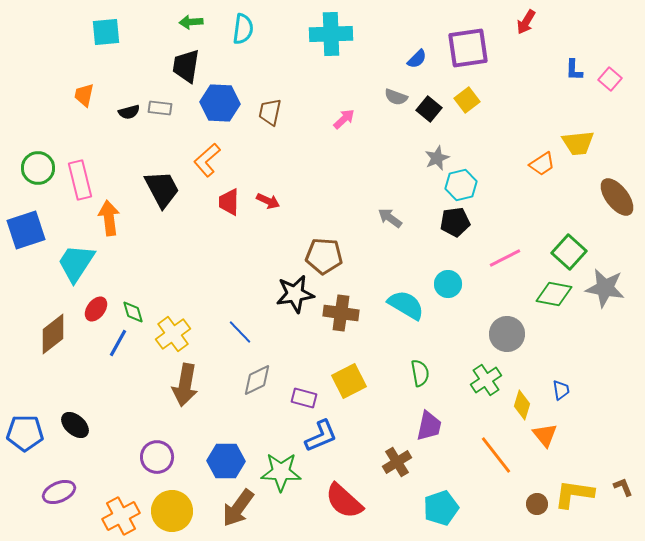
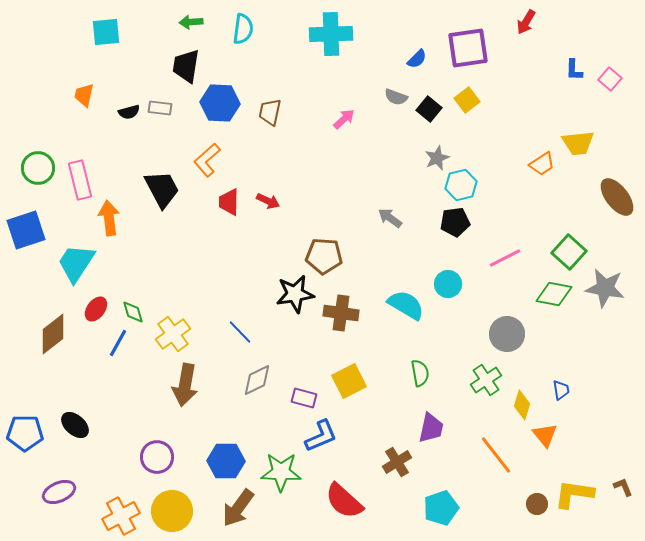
purple trapezoid at (429, 426): moved 2 px right, 2 px down
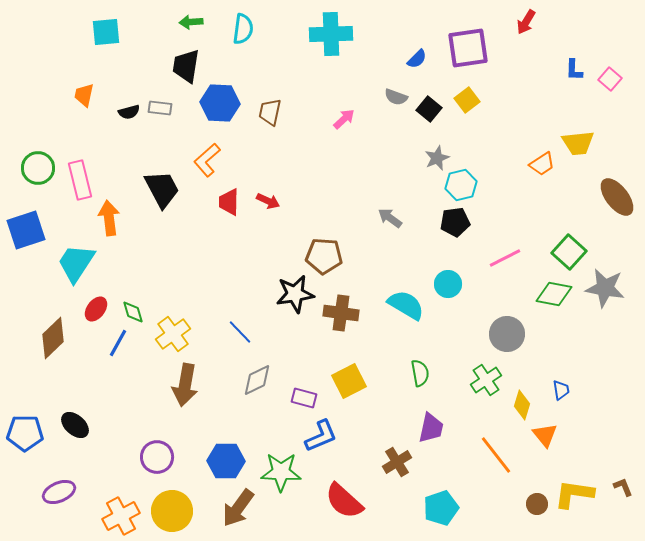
brown diamond at (53, 334): moved 4 px down; rotated 6 degrees counterclockwise
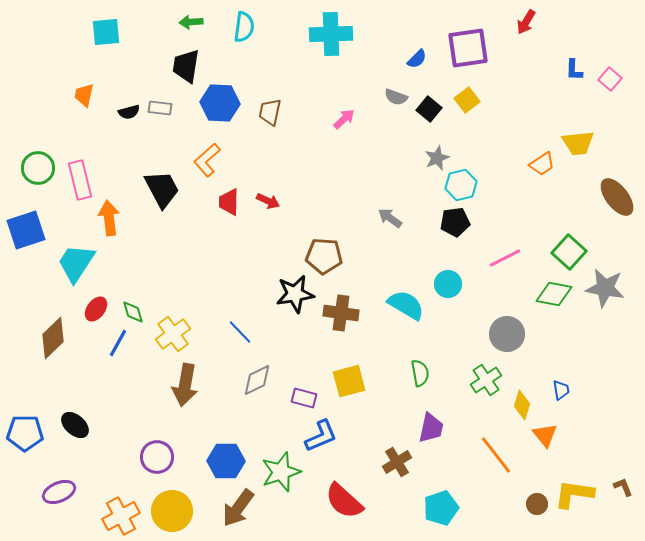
cyan semicircle at (243, 29): moved 1 px right, 2 px up
yellow square at (349, 381): rotated 12 degrees clockwise
green star at (281, 472): rotated 21 degrees counterclockwise
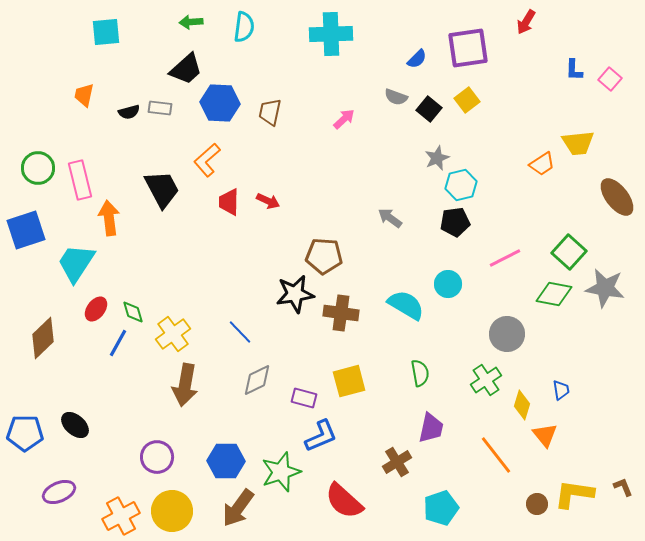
black trapezoid at (186, 66): moved 3 px down; rotated 141 degrees counterclockwise
brown diamond at (53, 338): moved 10 px left
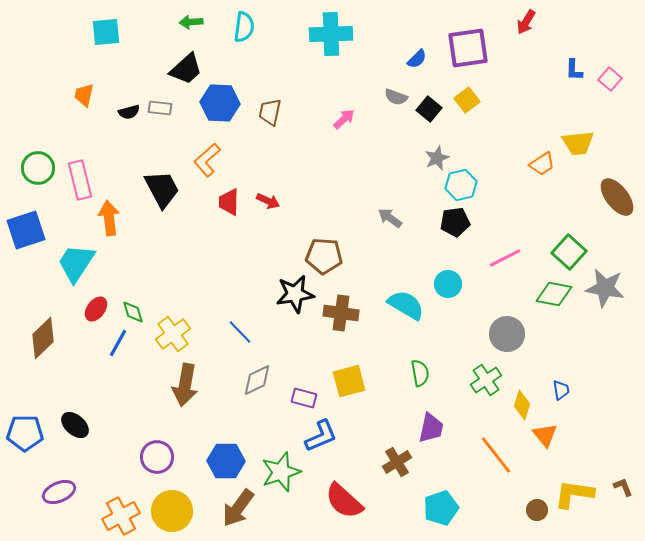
brown circle at (537, 504): moved 6 px down
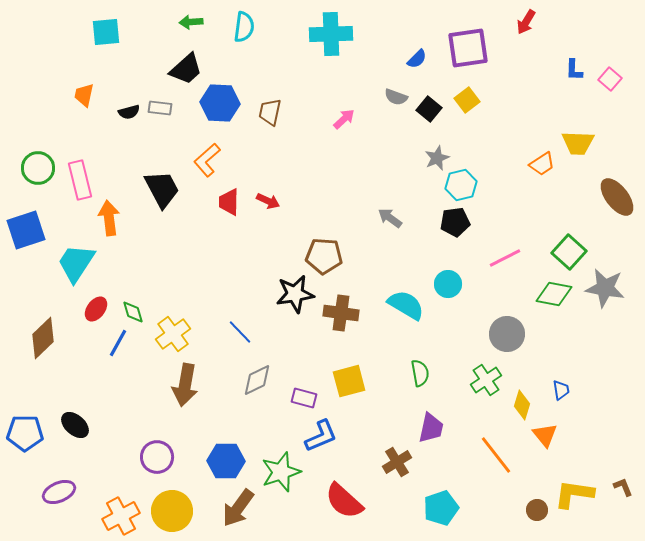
yellow trapezoid at (578, 143): rotated 8 degrees clockwise
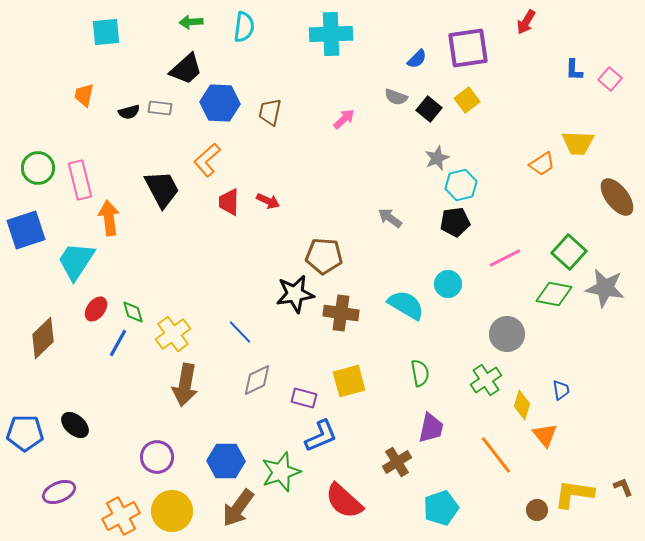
cyan trapezoid at (76, 263): moved 2 px up
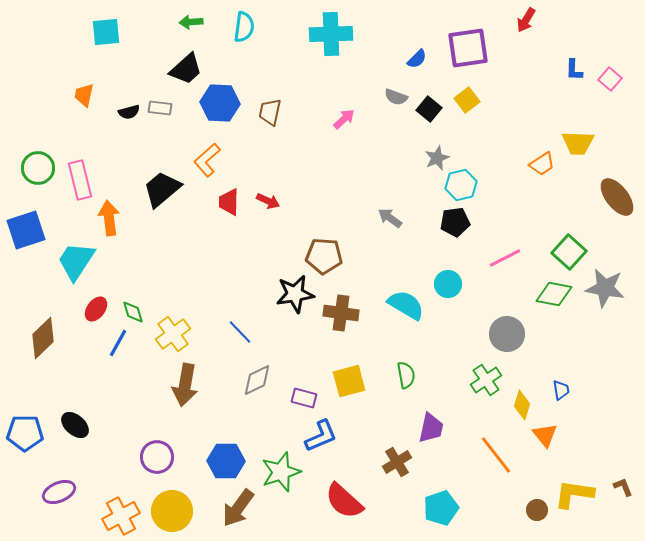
red arrow at (526, 22): moved 2 px up
black trapezoid at (162, 189): rotated 102 degrees counterclockwise
green semicircle at (420, 373): moved 14 px left, 2 px down
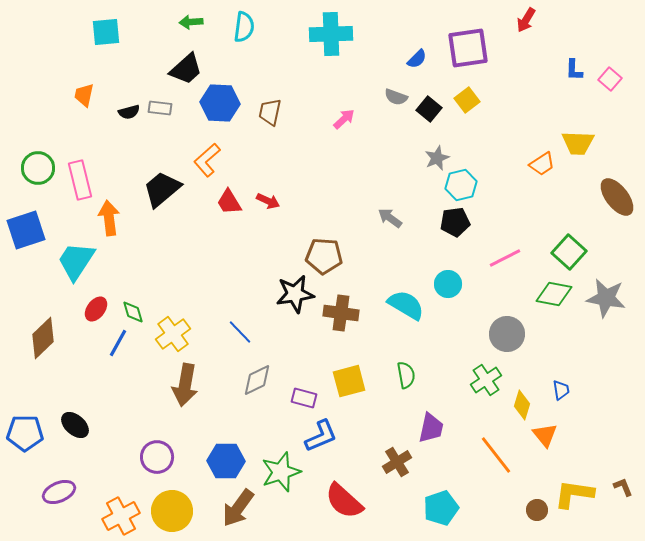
red trapezoid at (229, 202): rotated 32 degrees counterclockwise
gray star at (605, 288): moved 1 px right, 10 px down
